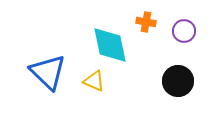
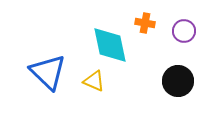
orange cross: moved 1 px left, 1 px down
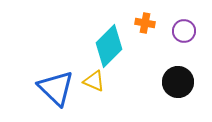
cyan diamond: moved 1 px left, 1 px down; rotated 57 degrees clockwise
blue triangle: moved 8 px right, 16 px down
black circle: moved 1 px down
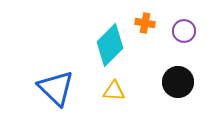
cyan diamond: moved 1 px right, 1 px up
yellow triangle: moved 20 px right, 10 px down; rotated 20 degrees counterclockwise
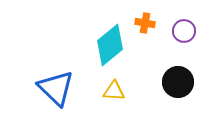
cyan diamond: rotated 6 degrees clockwise
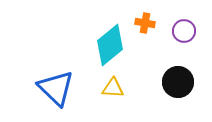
yellow triangle: moved 1 px left, 3 px up
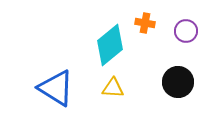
purple circle: moved 2 px right
blue triangle: rotated 12 degrees counterclockwise
